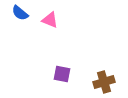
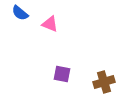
pink triangle: moved 4 px down
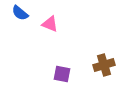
brown cross: moved 17 px up
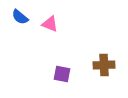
blue semicircle: moved 4 px down
brown cross: rotated 15 degrees clockwise
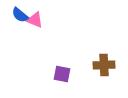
blue semicircle: moved 2 px up
pink triangle: moved 15 px left, 4 px up
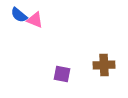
blue semicircle: moved 1 px left
